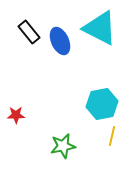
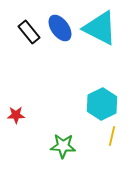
blue ellipse: moved 13 px up; rotated 12 degrees counterclockwise
cyan hexagon: rotated 16 degrees counterclockwise
green star: rotated 15 degrees clockwise
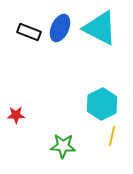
blue ellipse: rotated 60 degrees clockwise
black rectangle: rotated 30 degrees counterclockwise
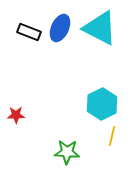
green star: moved 4 px right, 6 px down
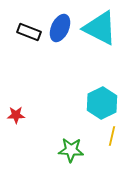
cyan hexagon: moved 1 px up
green star: moved 4 px right, 2 px up
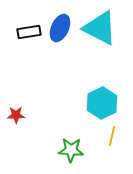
black rectangle: rotated 30 degrees counterclockwise
